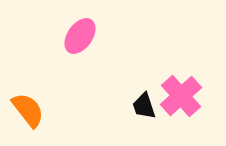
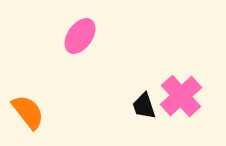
orange semicircle: moved 2 px down
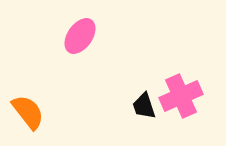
pink cross: rotated 18 degrees clockwise
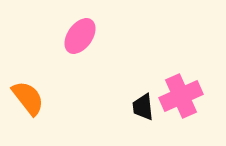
black trapezoid: moved 1 px left, 1 px down; rotated 12 degrees clockwise
orange semicircle: moved 14 px up
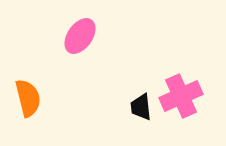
orange semicircle: rotated 24 degrees clockwise
black trapezoid: moved 2 px left
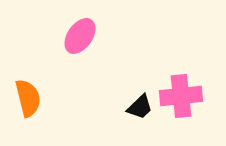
pink cross: rotated 18 degrees clockwise
black trapezoid: moved 1 px left; rotated 128 degrees counterclockwise
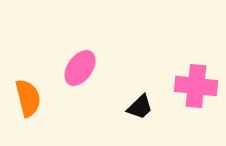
pink ellipse: moved 32 px down
pink cross: moved 15 px right, 10 px up; rotated 12 degrees clockwise
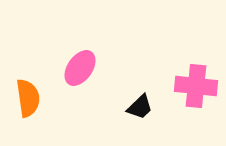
orange semicircle: rotated 6 degrees clockwise
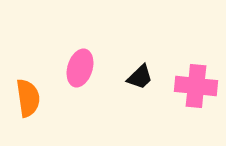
pink ellipse: rotated 18 degrees counterclockwise
black trapezoid: moved 30 px up
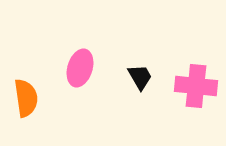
black trapezoid: rotated 76 degrees counterclockwise
orange semicircle: moved 2 px left
